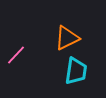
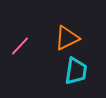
pink line: moved 4 px right, 9 px up
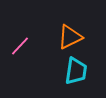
orange triangle: moved 3 px right, 1 px up
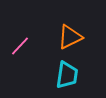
cyan trapezoid: moved 9 px left, 4 px down
